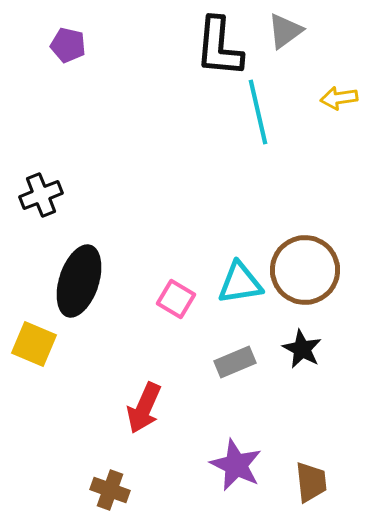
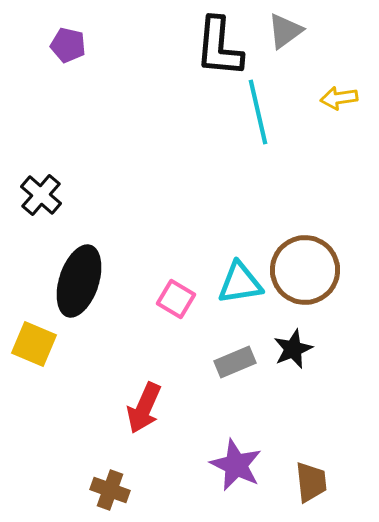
black cross: rotated 27 degrees counterclockwise
black star: moved 9 px left; rotated 21 degrees clockwise
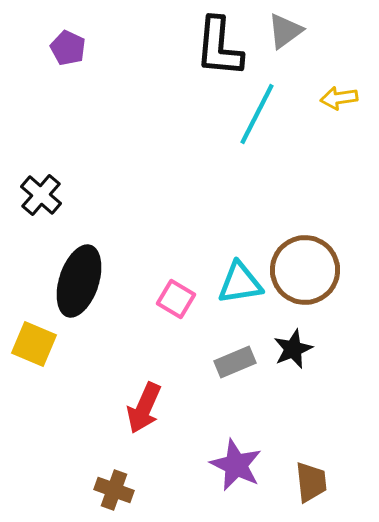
purple pentagon: moved 3 px down; rotated 12 degrees clockwise
cyan line: moved 1 px left, 2 px down; rotated 40 degrees clockwise
brown cross: moved 4 px right
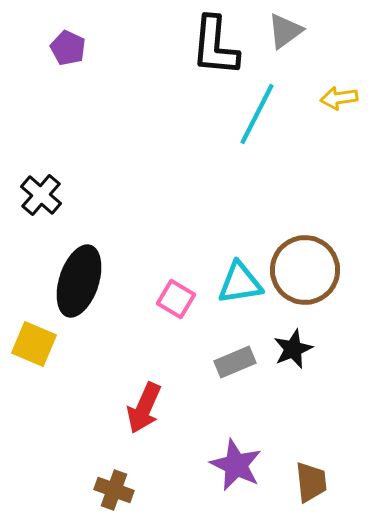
black L-shape: moved 4 px left, 1 px up
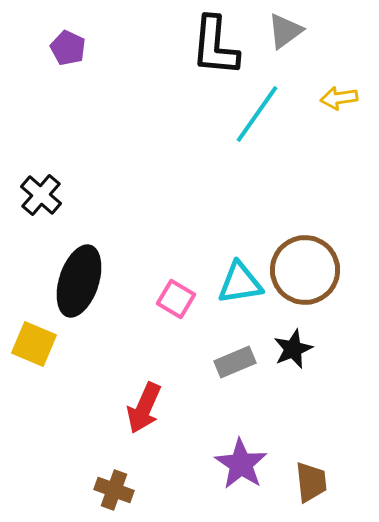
cyan line: rotated 8 degrees clockwise
purple star: moved 5 px right, 1 px up; rotated 8 degrees clockwise
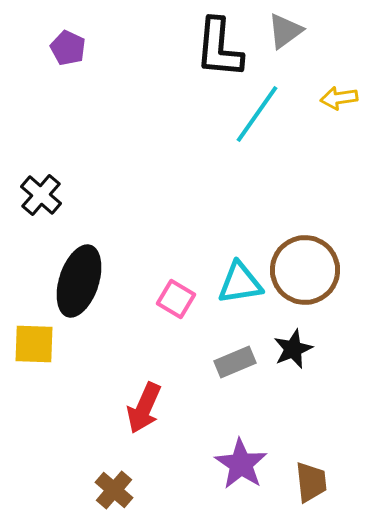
black L-shape: moved 4 px right, 2 px down
yellow square: rotated 21 degrees counterclockwise
brown cross: rotated 21 degrees clockwise
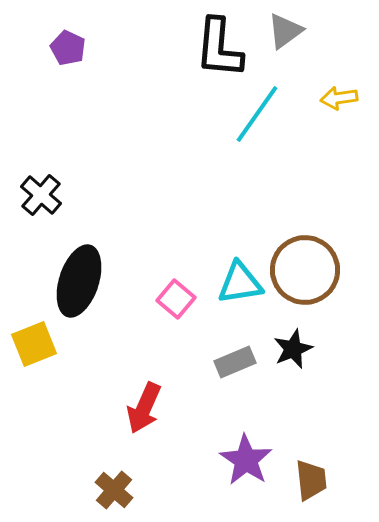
pink square: rotated 9 degrees clockwise
yellow square: rotated 24 degrees counterclockwise
purple star: moved 5 px right, 4 px up
brown trapezoid: moved 2 px up
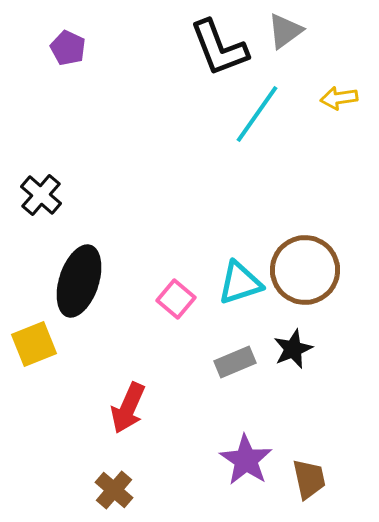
black L-shape: rotated 26 degrees counterclockwise
cyan triangle: rotated 9 degrees counterclockwise
red arrow: moved 16 px left
brown trapezoid: moved 2 px left, 1 px up; rotated 6 degrees counterclockwise
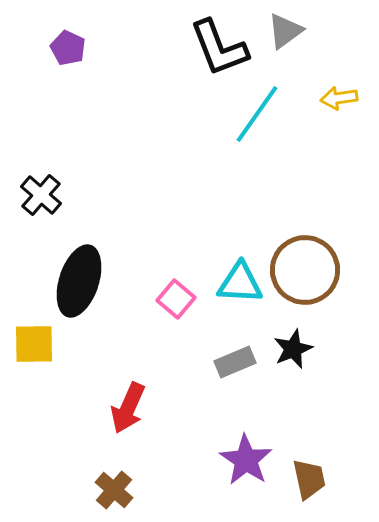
cyan triangle: rotated 21 degrees clockwise
yellow square: rotated 21 degrees clockwise
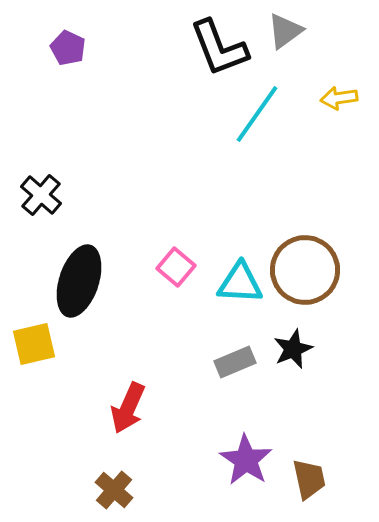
pink square: moved 32 px up
yellow square: rotated 12 degrees counterclockwise
